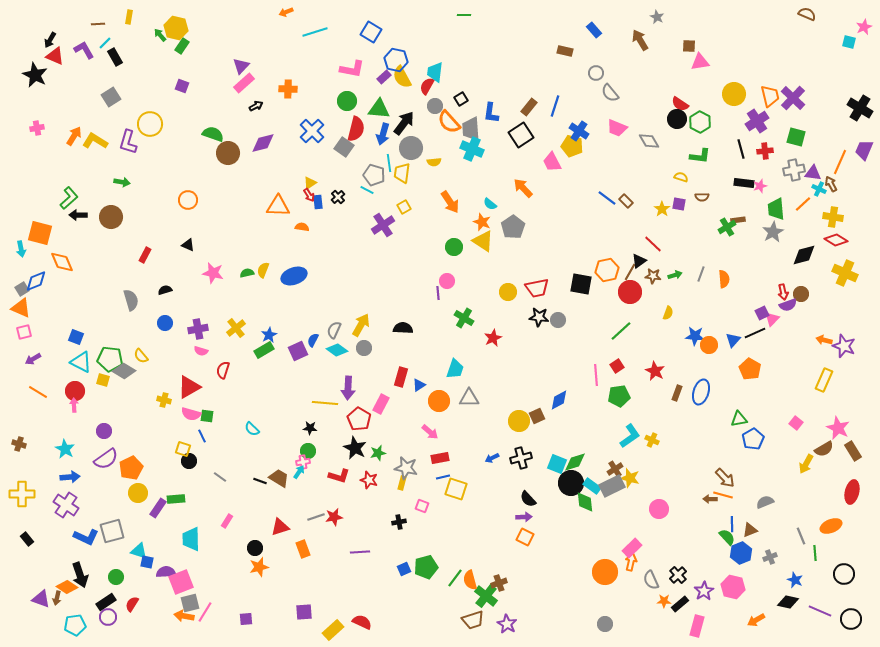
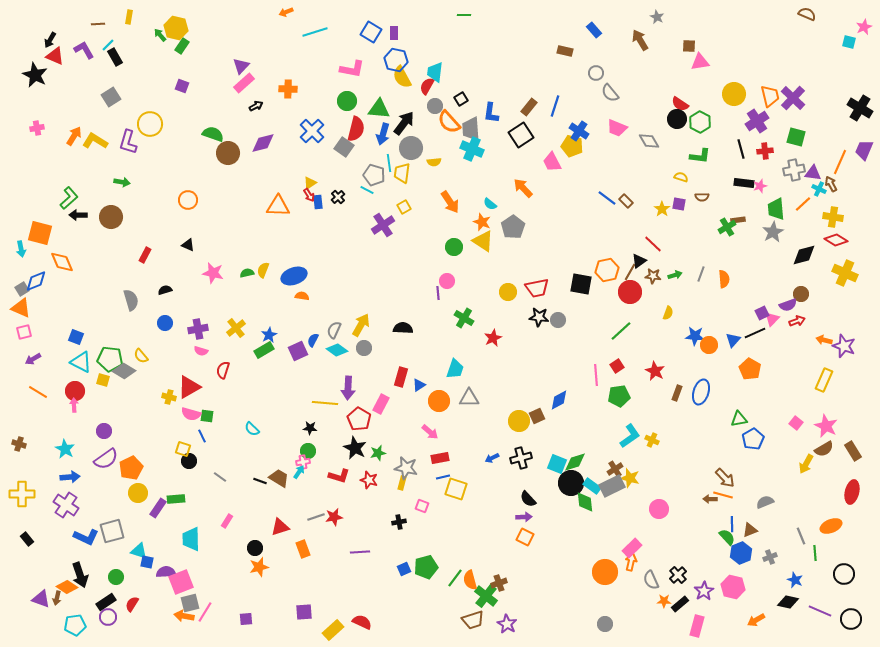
cyan line at (105, 43): moved 3 px right, 2 px down
purple rectangle at (384, 77): moved 10 px right, 44 px up; rotated 48 degrees counterclockwise
orange semicircle at (302, 227): moved 69 px down
red arrow at (783, 292): moved 14 px right, 29 px down; rotated 98 degrees counterclockwise
yellow cross at (164, 400): moved 5 px right, 3 px up
pink star at (838, 428): moved 12 px left, 2 px up
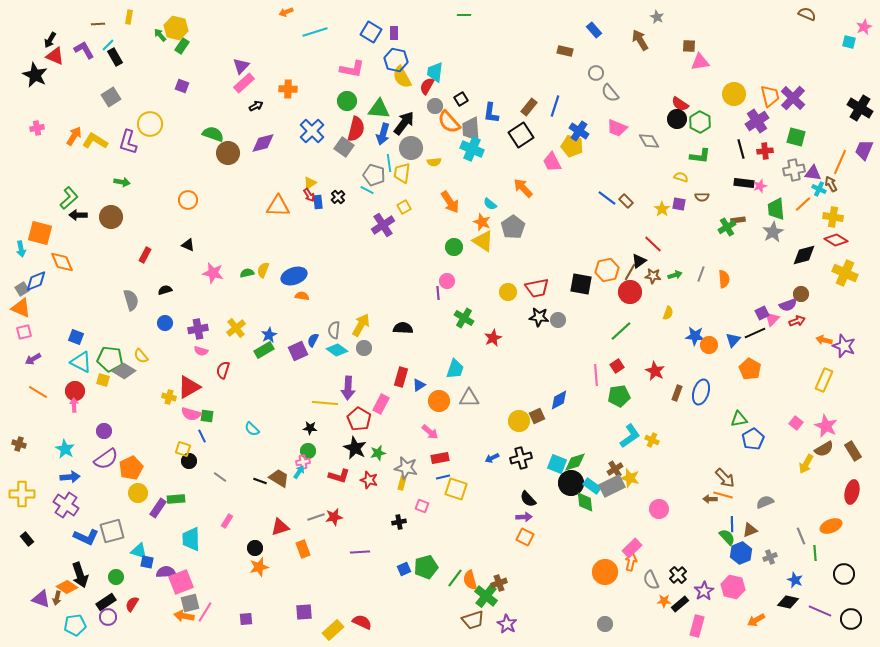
gray semicircle at (334, 330): rotated 18 degrees counterclockwise
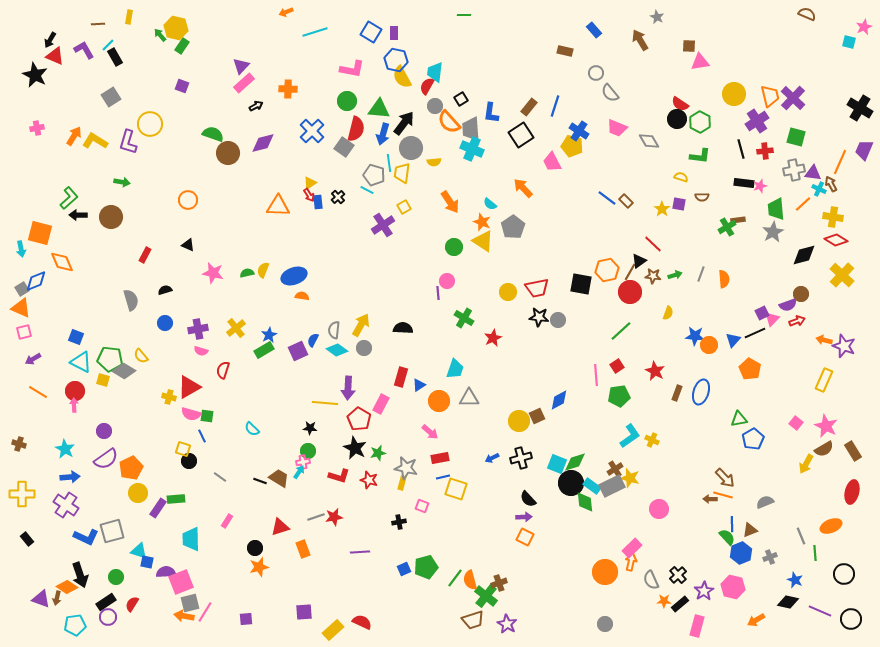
yellow cross at (845, 273): moved 3 px left, 2 px down; rotated 20 degrees clockwise
